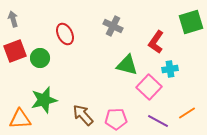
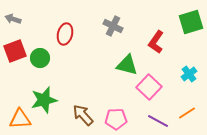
gray arrow: rotated 56 degrees counterclockwise
red ellipse: rotated 40 degrees clockwise
cyan cross: moved 19 px right, 5 px down; rotated 28 degrees counterclockwise
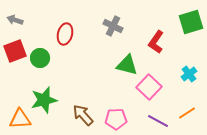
gray arrow: moved 2 px right, 1 px down
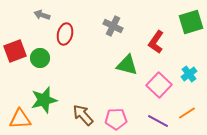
gray arrow: moved 27 px right, 5 px up
pink square: moved 10 px right, 2 px up
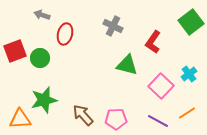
green square: rotated 20 degrees counterclockwise
red L-shape: moved 3 px left
pink square: moved 2 px right, 1 px down
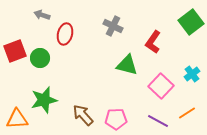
cyan cross: moved 3 px right
orange triangle: moved 3 px left
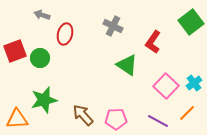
green triangle: rotated 20 degrees clockwise
cyan cross: moved 2 px right, 9 px down
pink square: moved 5 px right
orange line: rotated 12 degrees counterclockwise
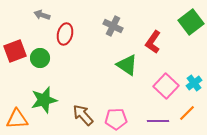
purple line: rotated 30 degrees counterclockwise
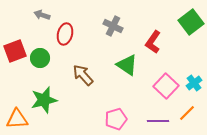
brown arrow: moved 40 px up
pink pentagon: rotated 15 degrees counterclockwise
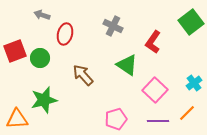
pink square: moved 11 px left, 4 px down
